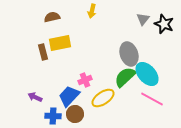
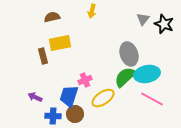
brown rectangle: moved 4 px down
cyan ellipse: rotated 60 degrees counterclockwise
blue trapezoid: rotated 25 degrees counterclockwise
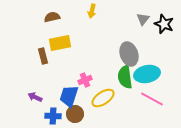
green semicircle: rotated 55 degrees counterclockwise
